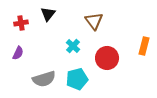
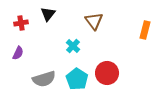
orange rectangle: moved 1 px right, 16 px up
red circle: moved 15 px down
cyan pentagon: rotated 25 degrees counterclockwise
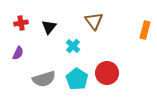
black triangle: moved 1 px right, 13 px down
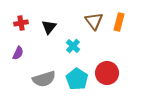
orange rectangle: moved 26 px left, 8 px up
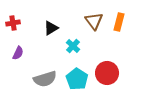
red cross: moved 8 px left
black triangle: moved 2 px right, 1 px down; rotated 21 degrees clockwise
gray semicircle: moved 1 px right
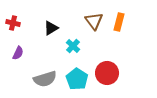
red cross: rotated 24 degrees clockwise
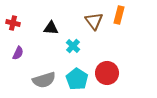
orange rectangle: moved 7 px up
black triangle: rotated 35 degrees clockwise
gray semicircle: moved 1 px left, 1 px down
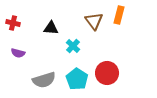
purple semicircle: rotated 80 degrees clockwise
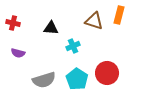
brown triangle: rotated 36 degrees counterclockwise
cyan cross: rotated 24 degrees clockwise
